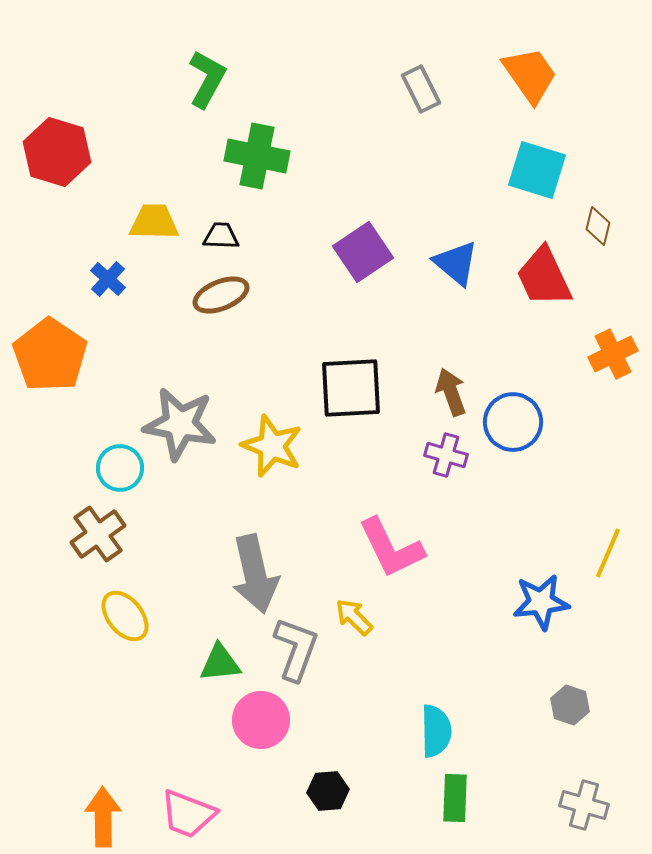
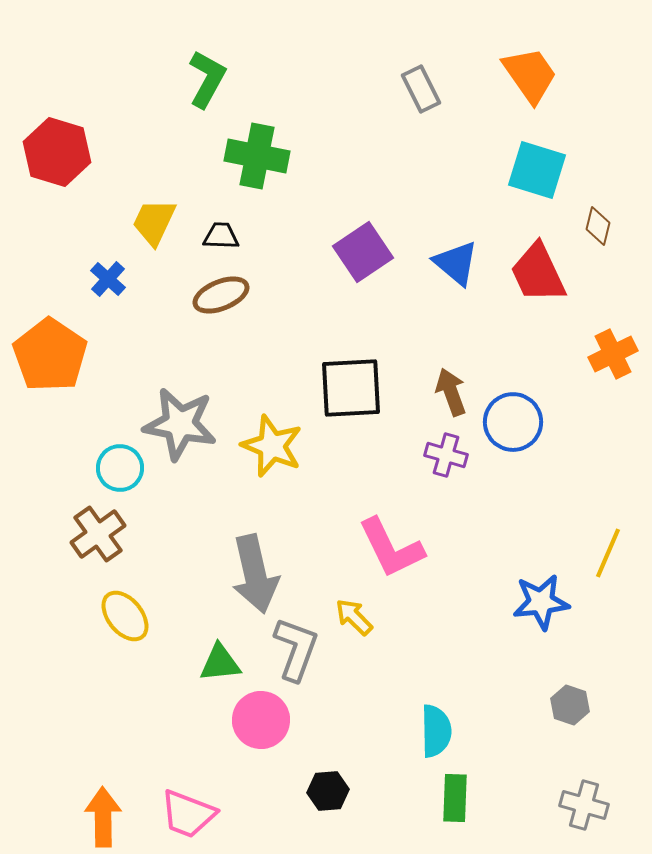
yellow trapezoid: rotated 66 degrees counterclockwise
red trapezoid: moved 6 px left, 4 px up
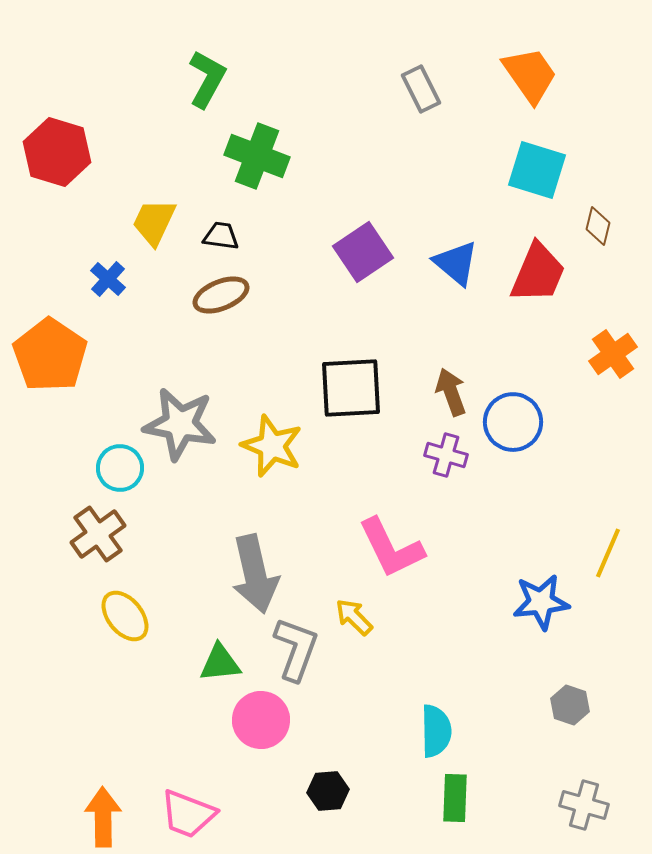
green cross: rotated 10 degrees clockwise
black trapezoid: rotated 6 degrees clockwise
red trapezoid: rotated 132 degrees counterclockwise
orange cross: rotated 9 degrees counterclockwise
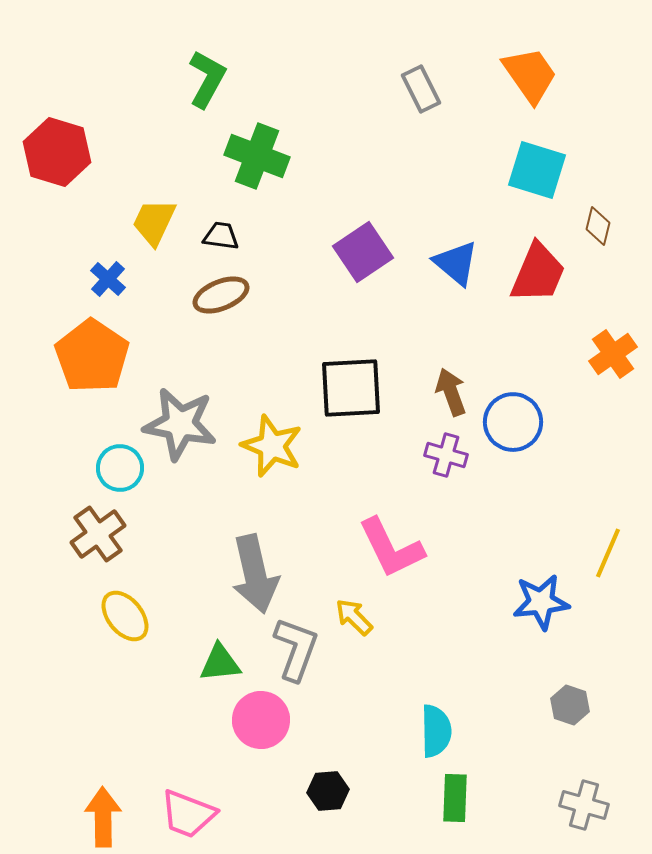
orange pentagon: moved 42 px right, 1 px down
